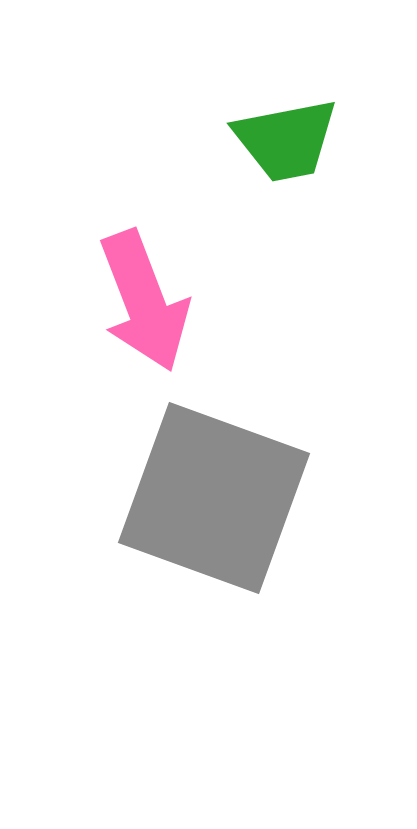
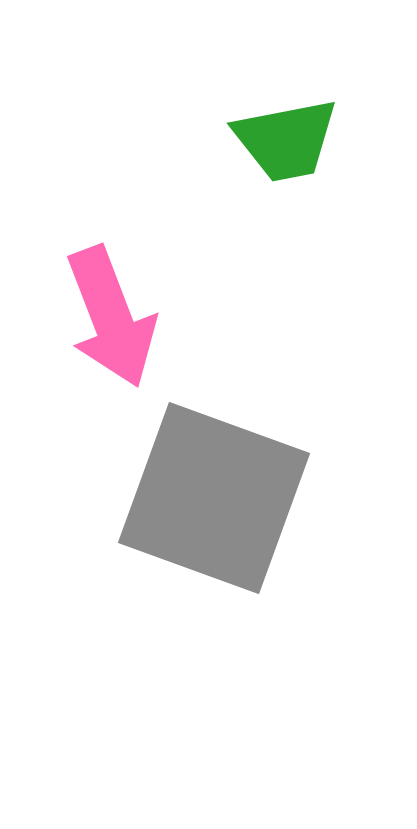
pink arrow: moved 33 px left, 16 px down
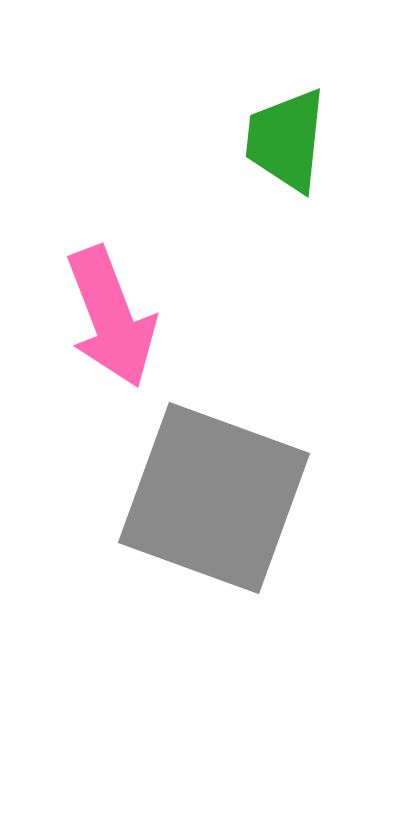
green trapezoid: rotated 107 degrees clockwise
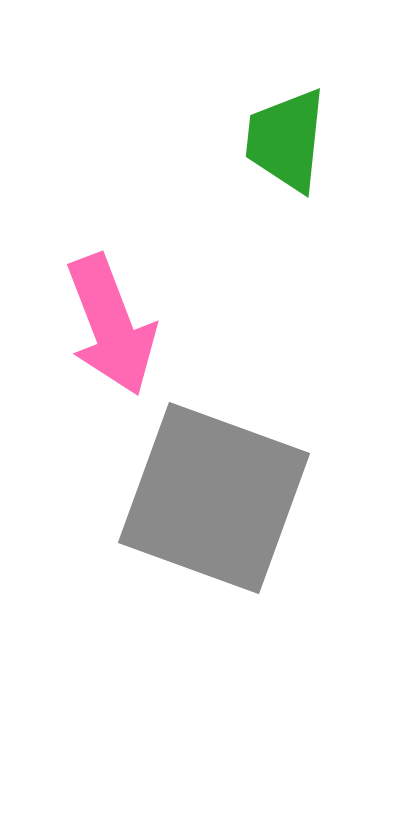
pink arrow: moved 8 px down
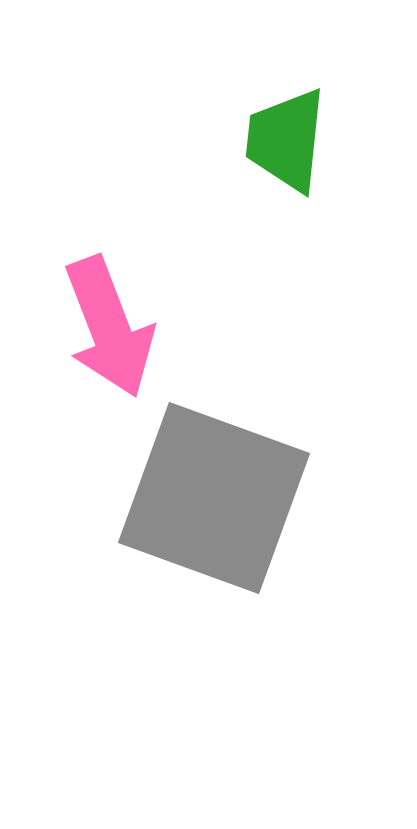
pink arrow: moved 2 px left, 2 px down
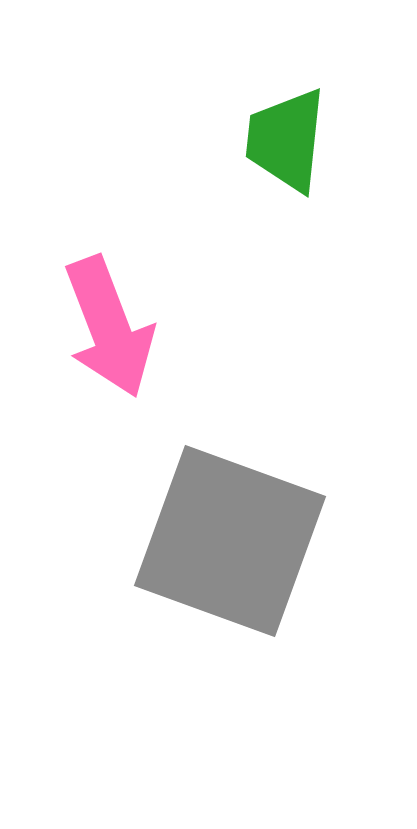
gray square: moved 16 px right, 43 px down
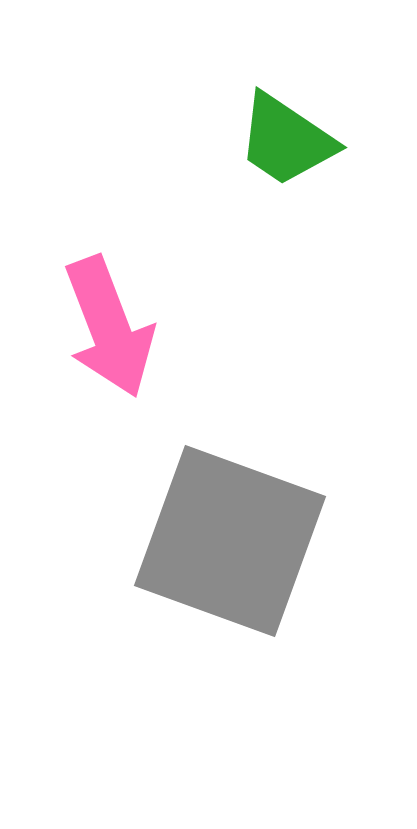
green trapezoid: rotated 62 degrees counterclockwise
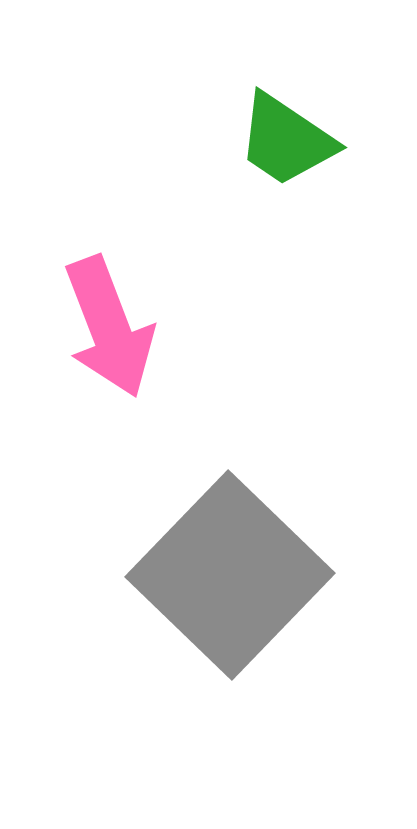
gray square: moved 34 px down; rotated 24 degrees clockwise
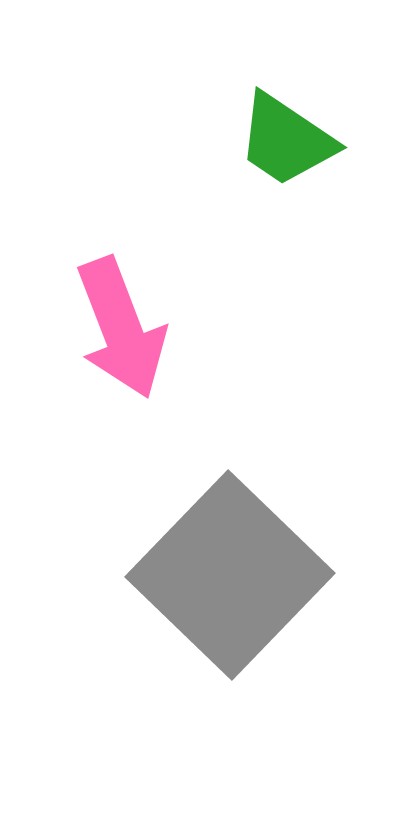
pink arrow: moved 12 px right, 1 px down
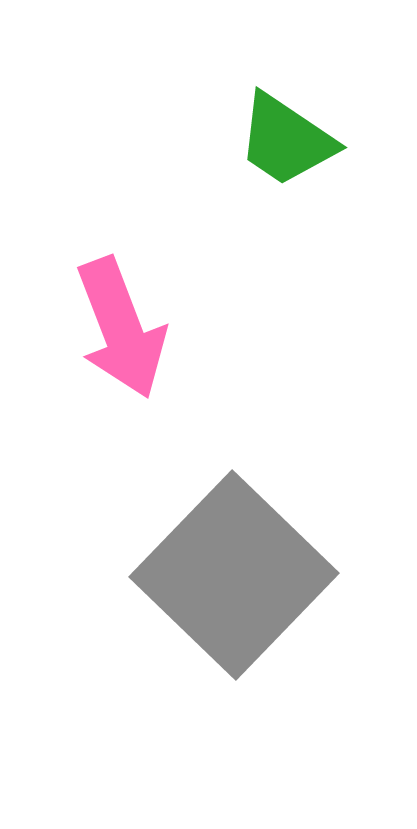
gray square: moved 4 px right
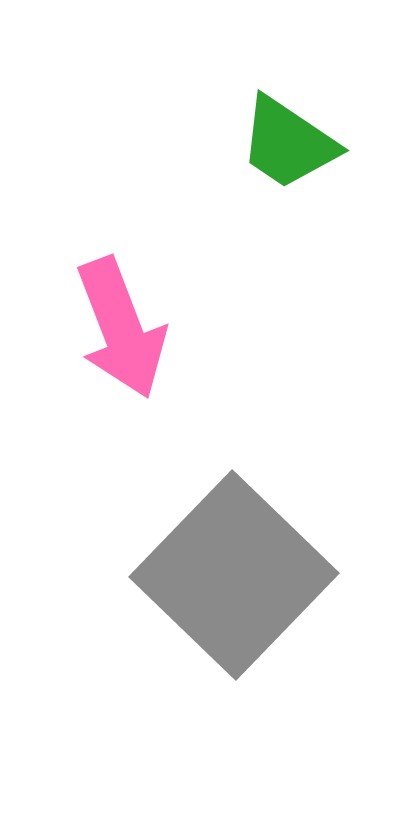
green trapezoid: moved 2 px right, 3 px down
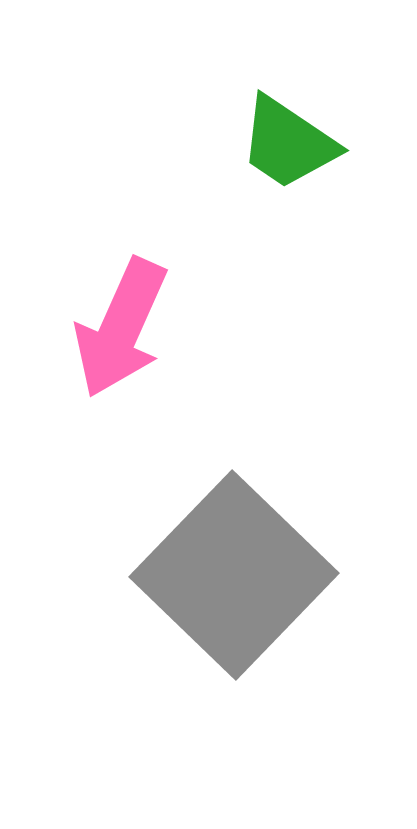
pink arrow: rotated 45 degrees clockwise
